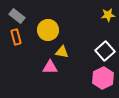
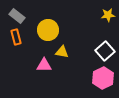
pink triangle: moved 6 px left, 2 px up
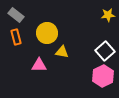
gray rectangle: moved 1 px left, 1 px up
yellow circle: moved 1 px left, 3 px down
pink triangle: moved 5 px left
pink hexagon: moved 2 px up
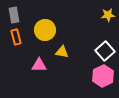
gray rectangle: moved 2 px left; rotated 42 degrees clockwise
yellow circle: moved 2 px left, 3 px up
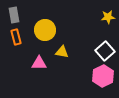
yellow star: moved 2 px down
pink triangle: moved 2 px up
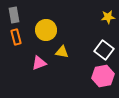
yellow circle: moved 1 px right
white square: moved 1 px left, 1 px up; rotated 12 degrees counterclockwise
pink triangle: rotated 21 degrees counterclockwise
pink hexagon: rotated 15 degrees clockwise
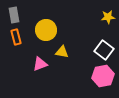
pink triangle: moved 1 px right, 1 px down
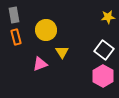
yellow triangle: rotated 48 degrees clockwise
pink hexagon: rotated 20 degrees counterclockwise
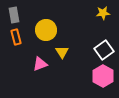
yellow star: moved 5 px left, 4 px up
white square: rotated 18 degrees clockwise
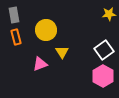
yellow star: moved 6 px right, 1 px down
